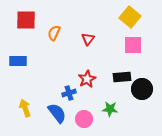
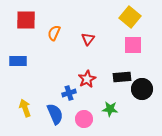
blue semicircle: moved 2 px left, 1 px down; rotated 15 degrees clockwise
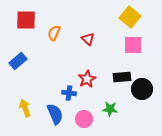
red triangle: rotated 24 degrees counterclockwise
blue rectangle: rotated 42 degrees counterclockwise
blue cross: rotated 24 degrees clockwise
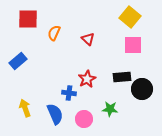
red square: moved 2 px right, 1 px up
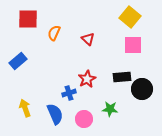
blue cross: rotated 24 degrees counterclockwise
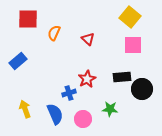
yellow arrow: moved 1 px down
pink circle: moved 1 px left
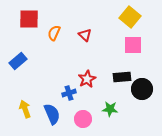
red square: moved 1 px right
red triangle: moved 3 px left, 4 px up
blue semicircle: moved 3 px left
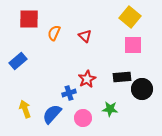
red triangle: moved 1 px down
blue semicircle: rotated 115 degrees counterclockwise
pink circle: moved 1 px up
